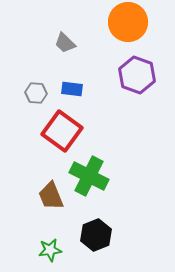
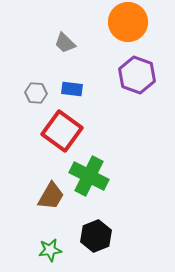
brown trapezoid: rotated 128 degrees counterclockwise
black hexagon: moved 1 px down
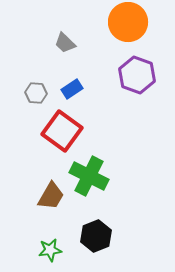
blue rectangle: rotated 40 degrees counterclockwise
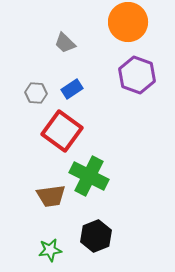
brown trapezoid: rotated 52 degrees clockwise
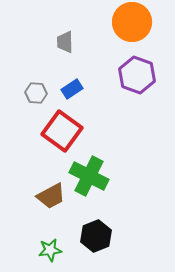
orange circle: moved 4 px right
gray trapezoid: moved 1 px up; rotated 45 degrees clockwise
brown trapezoid: rotated 20 degrees counterclockwise
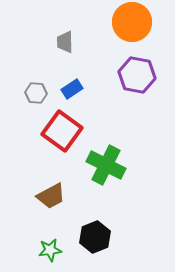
purple hexagon: rotated 9 degrees counterclockwise
green cross: moved 17 px right, 11 px up
black hexagon: moved 1 px left, 1 px down
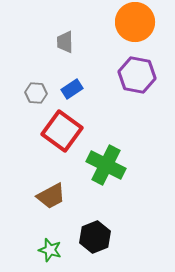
orange circle: moved 3 px right
green star: rotated 25 degrees clockwise
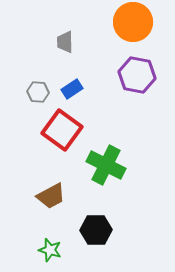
orange circle: moved 2 px left
gray hexagon: moved 2 px right, 1 px up
red square: moved 1 px up
black hexagon: moved 1 px right, 7 px up; rotated 20 degrees clockwise
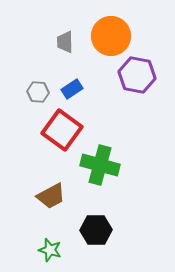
orange circle: moved 22 px left, 14 px down
green cross: moved 6 px left; rotated 12 degrees counterclockwise
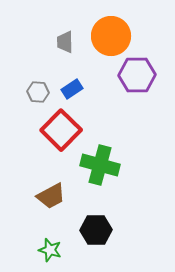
purple hexagon: rotated 12 degrees counterclockwise
red square: moved 1 px left; rotated 9 degrees clockwise
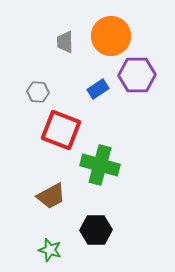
blue rectangle: moved 26 px right
red square: rotated 24 degrees counterclockwise
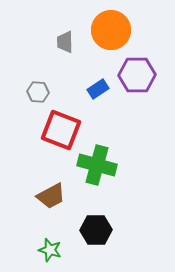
orange circle: moved 6 px up
green cross: moved 3 px left
